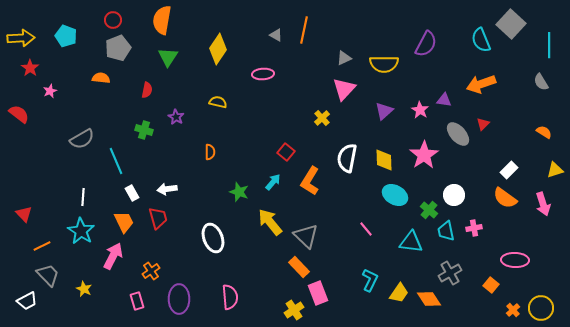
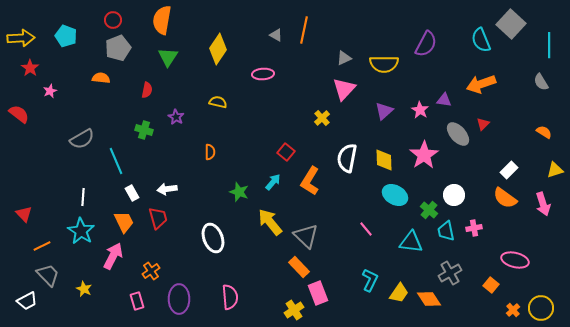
pink ellipse at (515, 260): rotated 12 degrees clockwise
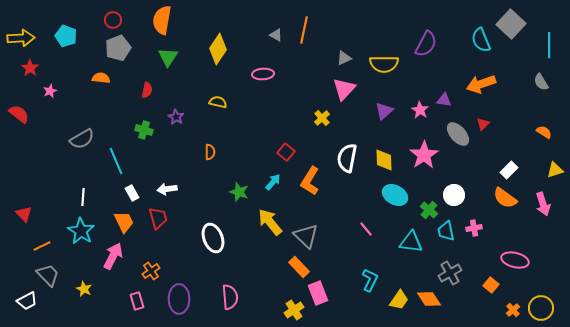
yellow trapezoid at (399, 293): moved 7 px down
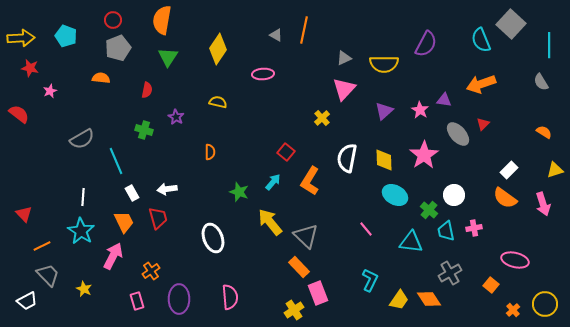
red star at (30, 68): rotated 24 degrees counterclockwise
yellow circle at (541, 308): moved 4 px right, 4 px up
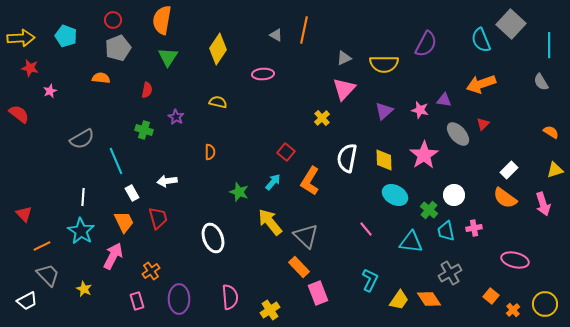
pink star at (420, 110): rotated 18 degrees counterclockwise
orange semicircle at (544, 132): moved 7 px right
white arrow at (167, 189): moved 8 px up
orange square at (491, 285): moved 11 px down
yellow cross at (294, 310): moved 24 px left
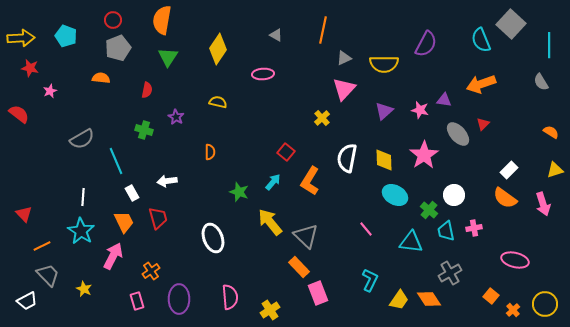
orange line at (304, 30): moved 19 px right
